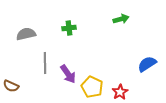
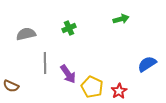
green cross: rotated 16 degrees counterclockwise
red star: moved 1 px left, 1 px up
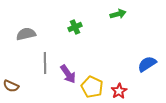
green arrow: moved 3 px left, 5 px up
green cross: moved 6 px right, 1 px up
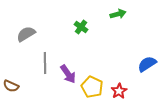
green cross: moved 6 px right; rotated 32 degrees counterclockwise
gray semicircle: rotated 18 degrees counterclockwise
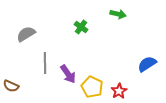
green arrow: rotated 28 degrees clockwise
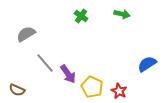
green arrow: moved 4 px right
green cross: moved 11 px up
gray line: rotated 40 degrees counterclockwise
brown semicircle: moved 6 px right, 4 px down
red star: rotated 14 degrees counterclockwise
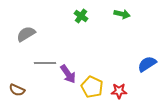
gray line: rotated 50 degrees counterclockwise
red star: rotated 28 degrees counterclockwise
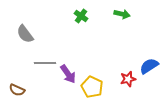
gray semicircle: moved 1 px left; rotated 96 degrees counterclockwise
blue semicircle: moved 2 px right, 2 px down
red star: moved 9 px right, 12 px up; rotated 14 degrees counterclockwise
